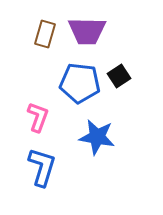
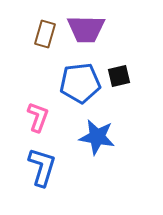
purple trapezoid: moved 1 px left, 2 px up
black square: rotated 20 degrees clockwise
blue pentagon: rotated 12 degrees counterclockwise
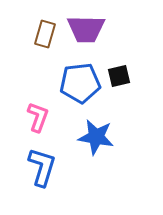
blue star: moved 1 px left
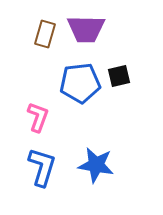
blue star: moved 28 px down
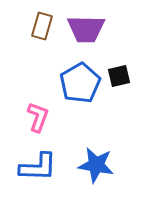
brown rectangle: moved 3 px left, 8 px up
blue pentagon: rotated 24 degrees counterclockwise
blue L-shape: moved 4 px left; rotated 75 degrees clockwise
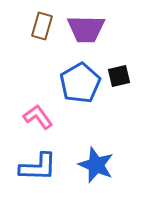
pink L-shape: rotated 56 degrees counterclockwise
blue star: rotated 12 degrees clockwise
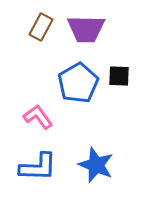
brown rectangle: moved 1 px left, 1 px down; rotated 12 degrees clockwise
black square: rotated 15 degrees clockwise
blue pentagon: moved 2 px left
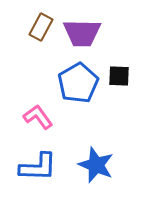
purple trapezoid: moved 4 px left, 4 px down
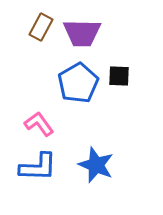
pink L-shape: moved 1 px right, 7 px down
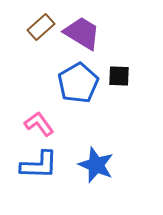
brown rectangle: rotated 20 degrees clockwise
purple trapezoid: rotated 150 degrees counterclockwise
blue L-shape: moved 1 px right, 2 px up
